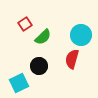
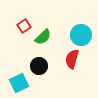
red square: moved 1 px left, 2 px down
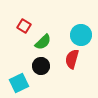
red square: rotated 24 degrees counterclockwise
green semicircle: moved 5 px down
black circle: moved 2 px right
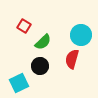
black circle: moved 1 px left
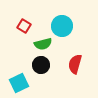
cyan circle: moved 19 px left, 9 px up
green semicircle: moved 2 px down; rotated 30 degrees clockwise
red semicircle: moved 3 px right, 5 px down
black circle: moved 1 px right, 1 px up
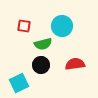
red square: rotated 24 degrees counterclockwise
red semicircle: rotated 66 degrees clockwise
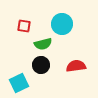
cyan circle: moved 2 px up
red semicircle: moved 1 px right, 2 px down
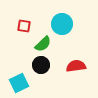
green semicircle: rotated 30 degrees counterclockwise
